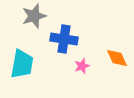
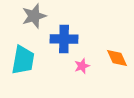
blue cross: rotated 8 degrees counterclockwise
cyan trapezoid: moved 1 px right, 4 px up
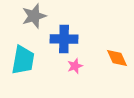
pink star: moved 7 px left
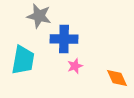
gray star: moved 5 px right; rotated 30 degrees clockwise
orange diamond: moved 20 px down
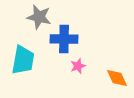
gray star: moved 1 px down
pink star: moved 3 px right
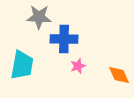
gray star: rotated 10 degrees counterclockwise
cyan trapezoid: moved 1 px left, 5 px down
orange diamond: moved 2 px right, 3 px up
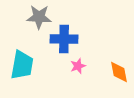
orange diamond: moved 3 px up; rotated 15 degrees clockwise
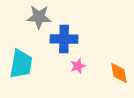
cyan trapezoid: moved 1 px left, 1 px up
orange diamond: moved 1 px down
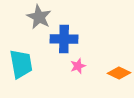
gray star: rotated 25 degrees clockwise
cyan trapezoid: rotated 20 degrees counterclockwise
orange diamond: rotated 55 degrees counterclockwise
